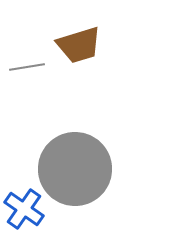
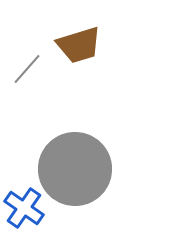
gray line: moved 2 px down; rotated 40 degrees counterclockwise
blue cross: moved 1 px up
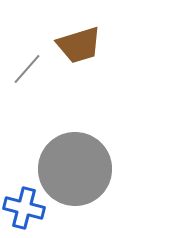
blue cross: rotated 21 degrees counterclockwise
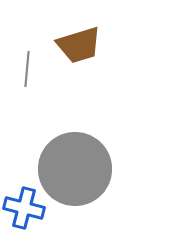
gray line: rotated 36 degrees counterclockwise
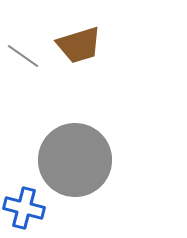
gray line: moved 4 px left, 13 px up; rotated 60 degrees counterclockwise
gray circle: moved 9 px up
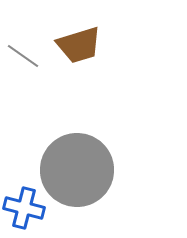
gray circle: moved 2 px right, 10 px down
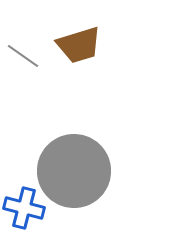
gray circle: moved 3 px left, 1 px down
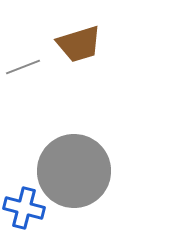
brown trapezoid: moved 1 px up
gray line: moved 11 px down; rotated 56 degrees counterclockwise
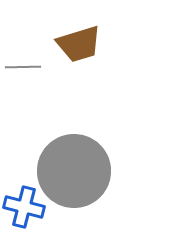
gray line: rotated 20 degrees clockwise
blue cross: moved 1 px up
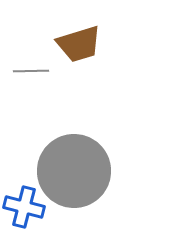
gray line: moved 8 px right, 4 px down
